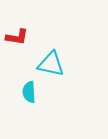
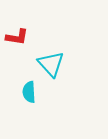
cyan triangle: rotated 36 degrees clockwise
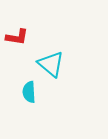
cyan triangle: rotated 8 degrees counterclockwise
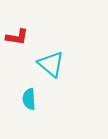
cyan semicircle: moved 7 px down
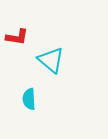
cyan triangle: moved 4 px up
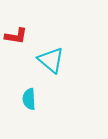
red L-shape: moved 1 px left, 1 px up
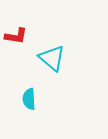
cyan triangle: moved 1 px right, 2 px up
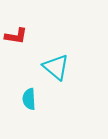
cyan triangle: moved 4 px right, 9 px down
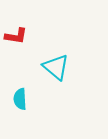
cyan semicircle: moved 9 px left
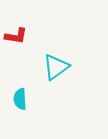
cyan triangle: rotated 44 degrees clockwise
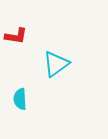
cyan triangle: moved 3 px up
